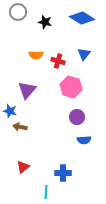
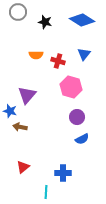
blue diamond: moved 2 px down
purple triangle: moved 5 px down
blue semicircle: moved 2 px left, 1 px up; rotated 24 degrees counterclockwise
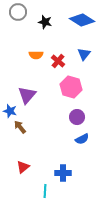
red cross: rotated 24 degrees clockwise
brown arrow: rotated 40 degrees clockwise
cyan line: moved 1 px left, 1 px up
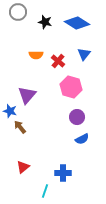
blue diamond: moved 5 px left, 3 px down
cyan line: rotated 16 degrees clockwise
